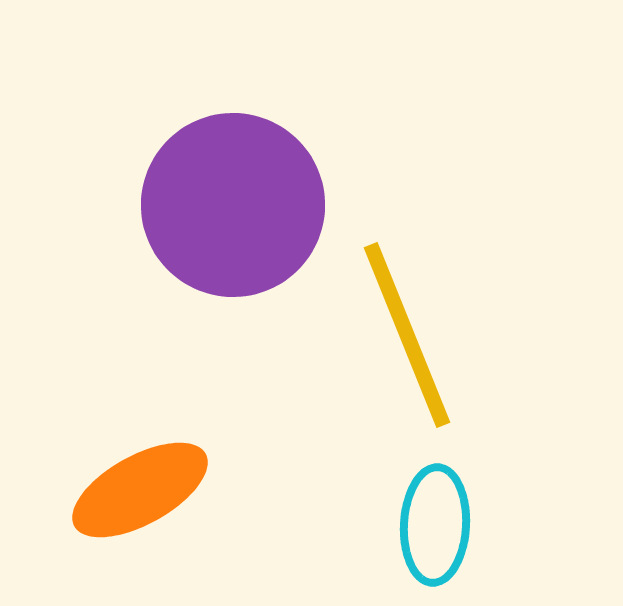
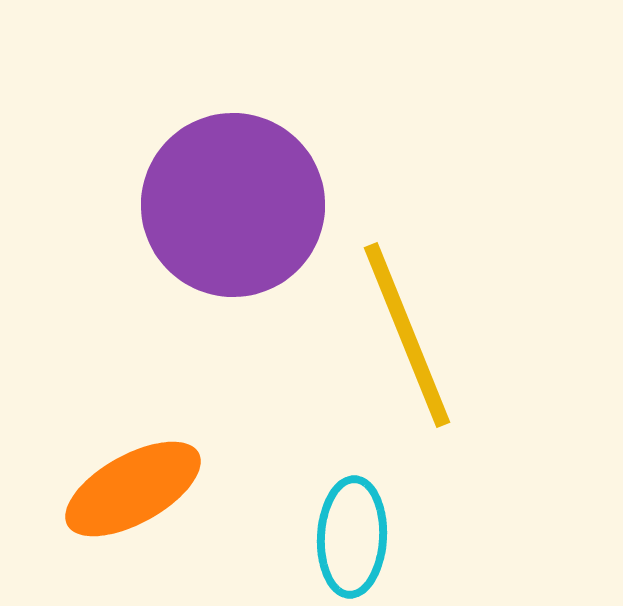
orange ellipse: moved 7 px left, 1 px up
cyan ellipse: moved 83 px left, 12 px down
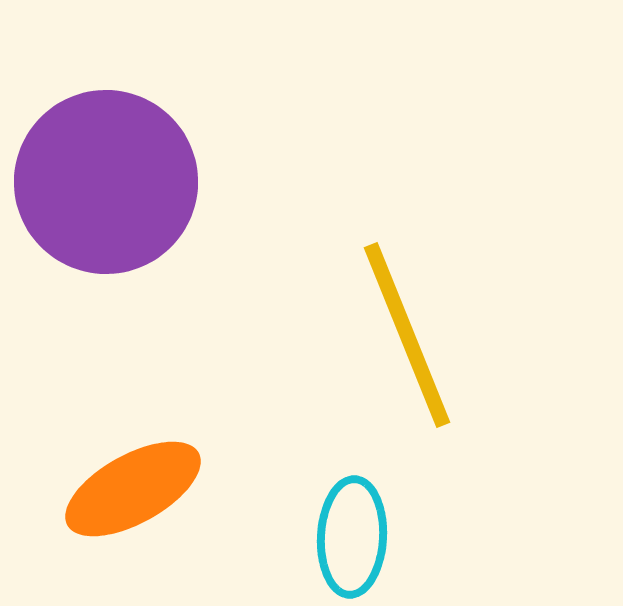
purple circle: moved 127 px left, 23 px up
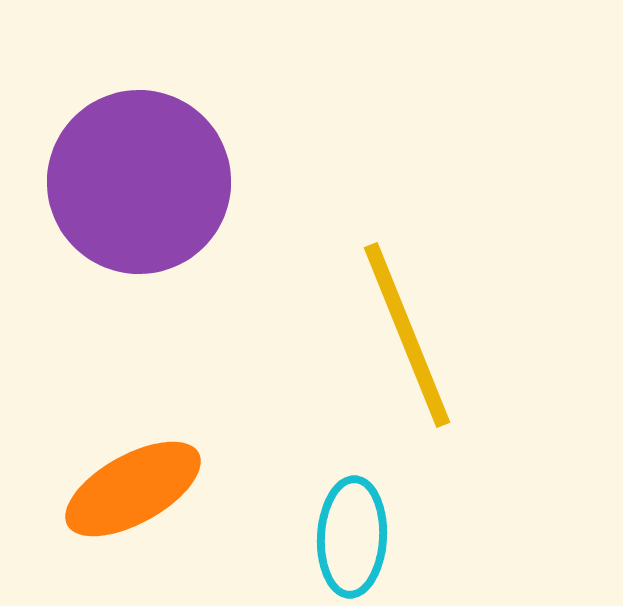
purple circle: moved 33 px right
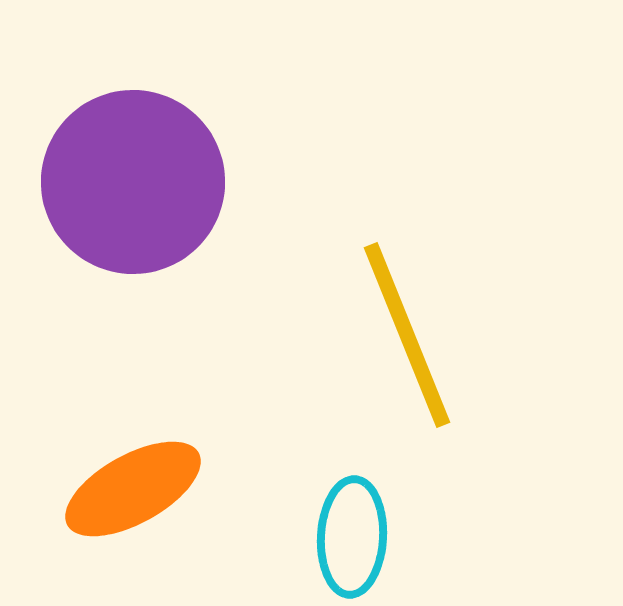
purple circle: moved 6 px left
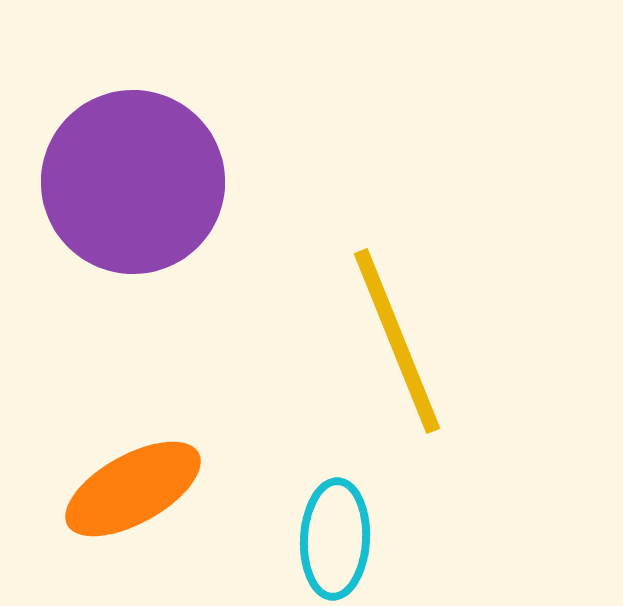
yellow line: moved 10 px left, 6 px down
cyan ellipse: moved 17 px left, 2 px down
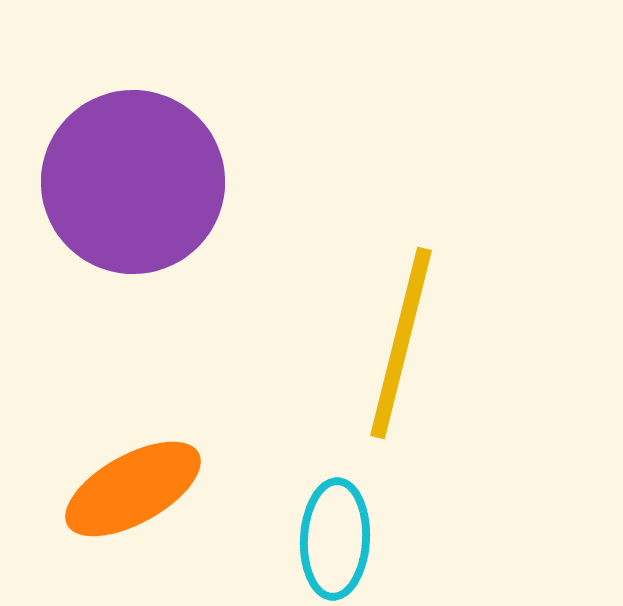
yellow line: moved 4 px right, 2 px down; rotated 36 degrees clockwise
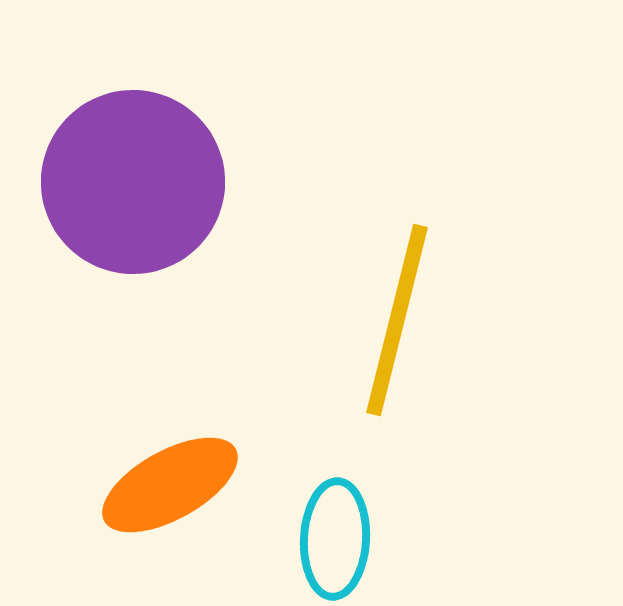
yellow line: moved 4 px left, 23 px up
orange ellipse: moved 37 px right, 4 px up
